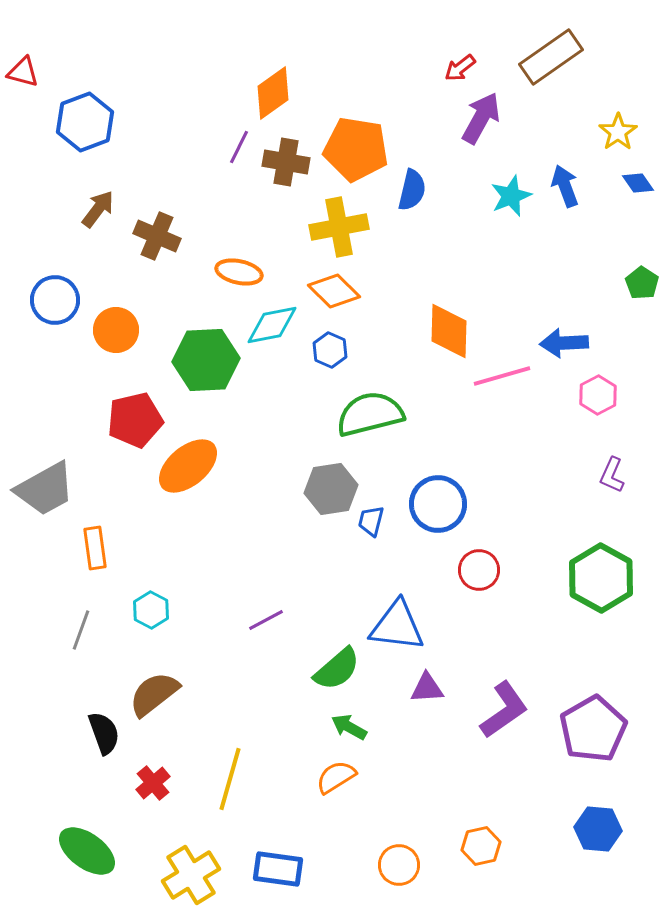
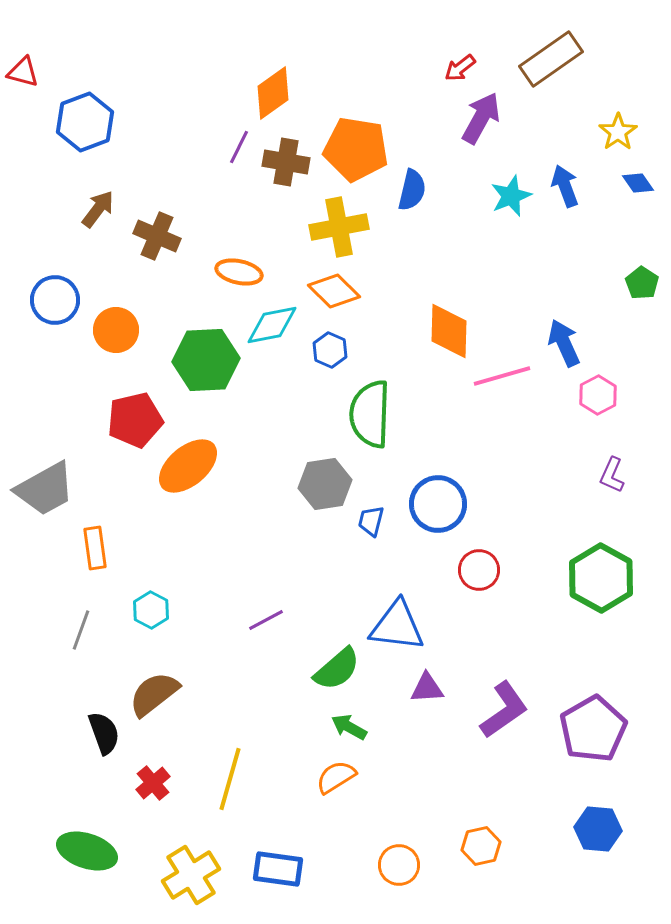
brown rectangle at (551, 57): moved 2 px down
blue arrow at (564, 343): rotated 69 degrees clockwise
green semicircle at (370, 414): rotated 74 degrees counterclockwise
gray hexagon at (331, 489): moved 6 px left, 5 px up
green ellipse at (87, 851): rotated 18 degrees counterclockwise
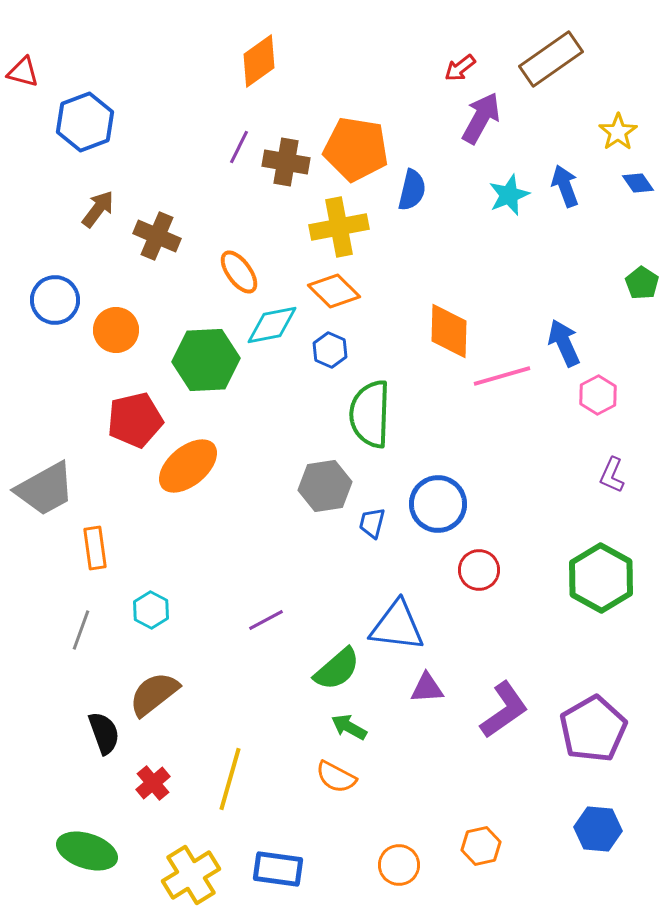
orange diamond at (273, 93): moved 14 px left, 32 px up
cyan star at (511, 196): moved 2 px left, 1 px up
orange ellipse at (239, 272): rotated 42 degrees clockwise
gray hexagon at (325, 484): moved 2 px down
blue trapezoid at (371, 521): moved 1 px right, 2 px down
orange semicircle at (336, 777): rotated 120 degrees counterclockwise
